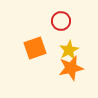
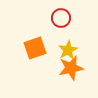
red circle: moved 3 px up
yellow star: moved 1 px left
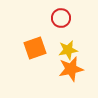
yellow star: rotated 18 degrees clockwise
orange star: moved 1 px down
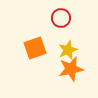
yellow star: rotated 12 degrees counterclockwise
